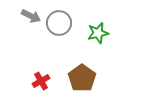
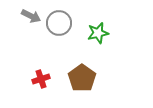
red cross: moved 2 px up; rotated 12 degrees clockwise
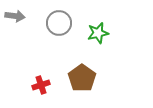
gray arrow: moved 16 px left; rotated 18 degrees counterclockwise
red cross: moved 6 px down
